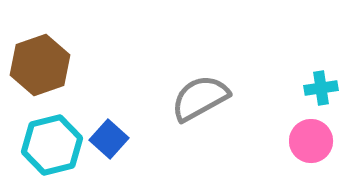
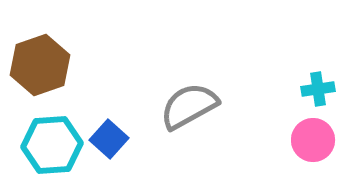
cyan cross: moved 3 px left, 1 px down
gray semicircle: moved 11 px left, 8 px down
pink circle: moved 2 px right, 1 px up
cyan hexagon: rotated 10 degrees clockwise
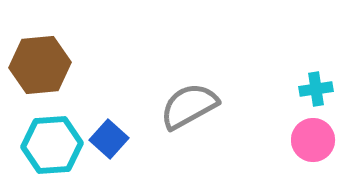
brown hexagon: rotated 14 degrees clockwise
cyan cross: moved 2 px left
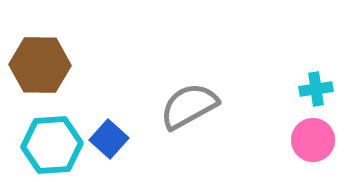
brown hexagon: rotated 6 degrees clockwise
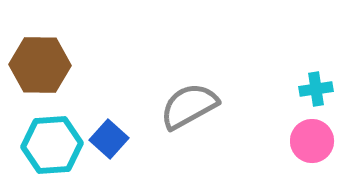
pink circle: moved 1 px left, 1 px down
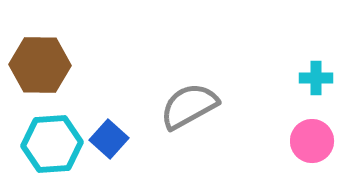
cyan cross: moved 11 px up; rotated 8 degrees clockwise
cyan hexagon: moved 1 px up
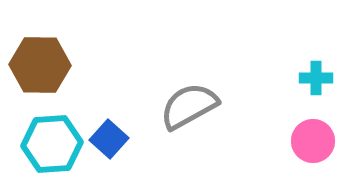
pink circle: moved 1 px right
